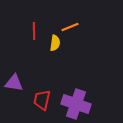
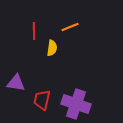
yellow semicircle: moved 3 px left, 5 px down
purple triangle: moved 2 px right
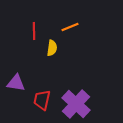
purple cross: rotated 24 degrees clockwise
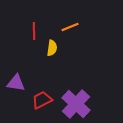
red trapezoid: rotated 50 degrees clockwise
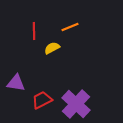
yellow semicircle: rotated 126 degrees counterclockwise
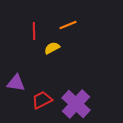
orange line: moved 2 px left, 2 px up
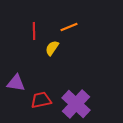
orange line: moved 1 px right, 2 px down
yellow semicircle: rotated 28 degrees counterclockwise
red trapezoid: moved 1 px left; rotated 15 degrees clockwise
